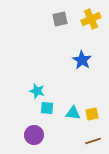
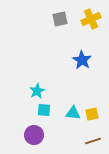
cyan star: rotated 28 degrees clockwise
cyan square: moved 3 px left, 2 px down
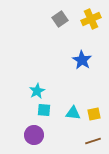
gray square: rotated 21 degrees counterclockwise
yellow square: moved 2 px right
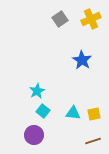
cyan square: moved 1 px left, 1 px down; rotated 32 degrees clockwise
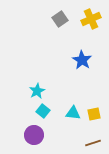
brown line: moved 2 px down
